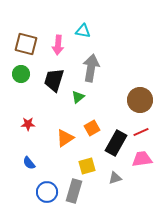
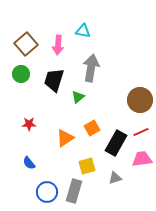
brown square: rotated 35 degrees clockwise
red star: moved 1 px right
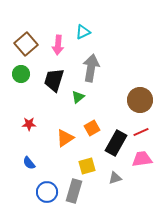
cyan triangle: moved 1 px down; rotated 35 degrees counterclockwise
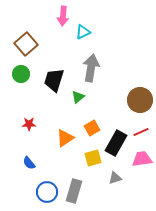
pink arrow: moved 5 px right, 29 px up
yellow square: moved 6 px right, 8 px up
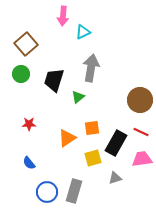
orange square: rotated 21 degrees clockwise
red line: rotated 49 degrees clockwise
orange triangle: moved 2 px right
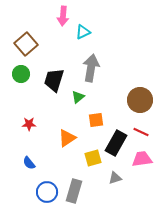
orange square: moved 4 px right, 8 px up
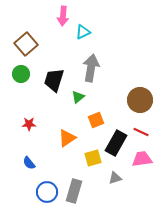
orange square: rotated 14 degrees counterclockwise
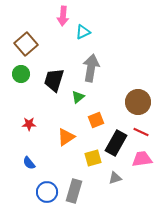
brown circle: moved 2 px left, 2 px down
orange triangle: moved 1 px left, 1 px up
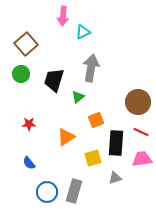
black rectangle: rotated 25 degrees counterclockwise
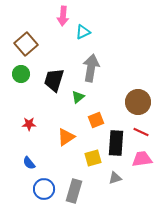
blue circle: moved 3 px left, 3 px up
